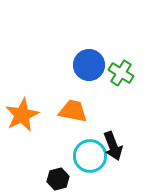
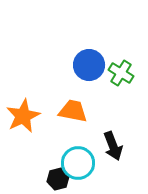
orange star: moved 1 px right, 1 px down
cyan circle: moved 12 px left, 7 px down
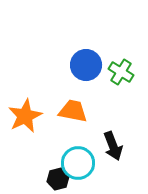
blue circle: moved 3 px left
green cross: moved 1 px up
orange star: moved 2 px right
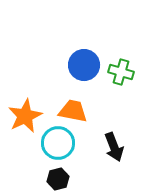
blue circle: moved 2 px left
green cross: rotated 15 degrees counterclockwise
black arrow: moved 1 px right, 1 px down
cyan circle: moved 20 px left, 20 px up
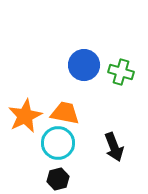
orange trapezoid: moved 8 px left, 2 px down
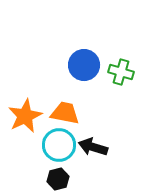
cyan circle: moved 1 px right, 2 px down
black arrow: moved 21 px left; rotated 128 degrees clockwise
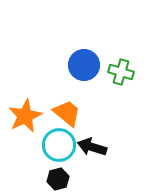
orange trapezoid: moved 2 px right; rotated 28 degrees clockwise
black arrow: moved 1 px left
